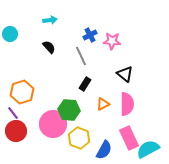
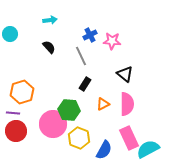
purple line: rotated 48 degrees counterclockwise
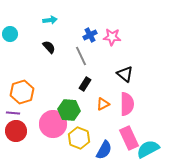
pink star: moved 4 px up
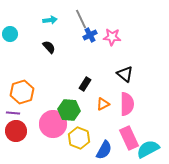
gray line: moved 37 px up
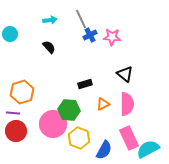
black rectangle: rotated 40 degrees clockwise
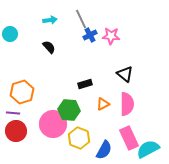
pink star: moved 1 px left, 1 px up
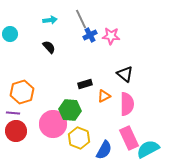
orange triangle: moved 1 px right, 8 px up
green hexagon: moved 1 px right
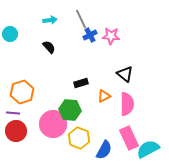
black rectangle: moved 4 px left, 1 px up
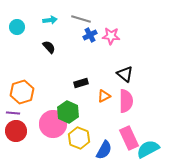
gray line: rotated 48 degrees counterclockwise
cyan circle: moved 7 px right, 7 px up
pink semicircle: moved 1 px left, 3 px up
green hexagon: moved 2 px left, 2 px down; rotated 20 degrees clockwise
